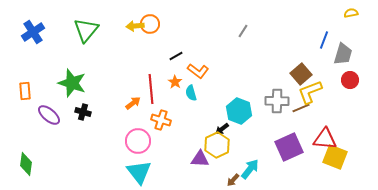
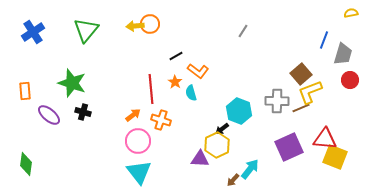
orange arrow: moved 12 px down
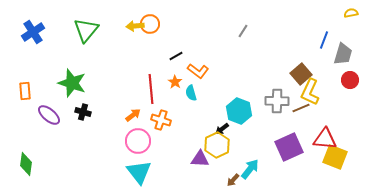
yellow L-shape: rotated 44 degrees counterclockwise
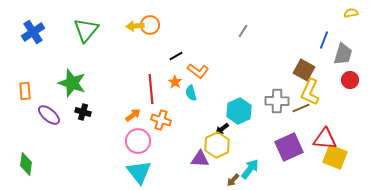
orange circle: moved 1 px down
brown square: moved 3 px right, 4 px up; rotated 20 degrees counterclockwise
cyan hexagon: rotated 15 degrees clockwise
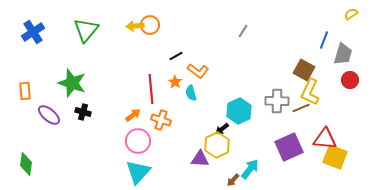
yellow semicircle: moved 1 px down; rotated 24 degrees counterclockwise
cyan triangle: moved 1 px left; rotated 20 degrees clockwise
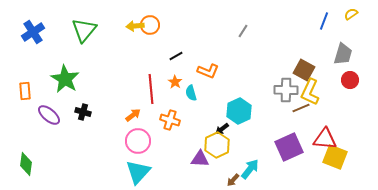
green triangle: moved 2 px left
blue line: moved 19 px up
orange L-shape: moved 10 px right; rotated 15 degrees counterclockwise
green star: moved 7 px left, 4 px up; rotated 12 degrees clockwise
gray cross: moved 9 px right, 11 px up
orange cross: moved 9 px right
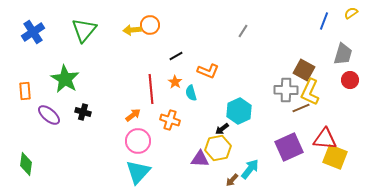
yellow semicircle: moved 1 px up
yellow arrow: moved 3 px left, 4 px down
yellow hexagon: moved 1 px right, 3 px down; rotated 15 degrees clockwise
brown arrow: moved 1 px left
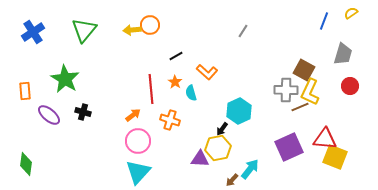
orange L-shape: moved 1 px left, 1 px down; rotated 20 degrees clockwise
red circle: moved 6 px down
brown line: moved 1 px left, 1 px up
black arrow: rotated 16 degrees counterclockwise
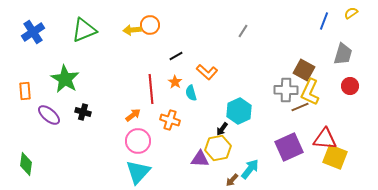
green triangle: rotated 28 degrees clockwise
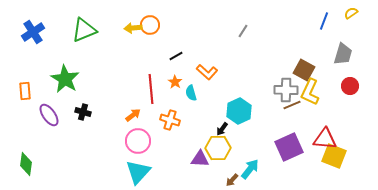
yellow arrow: moved 1 px right, 2 px up
brown line: moved 8 px left, 2 px up
purple ellipse: rotated 15 degrees clockwise
yellow hexagon: rotated 10 degrees clockwise
yellow square: moved 1 px left, 1 px up
